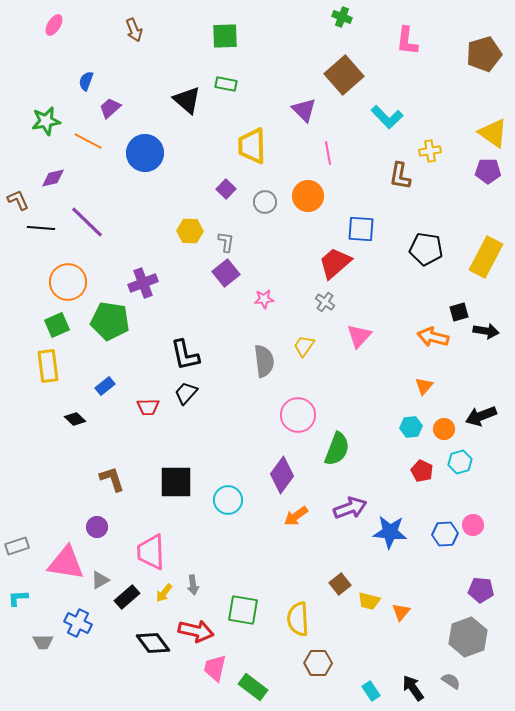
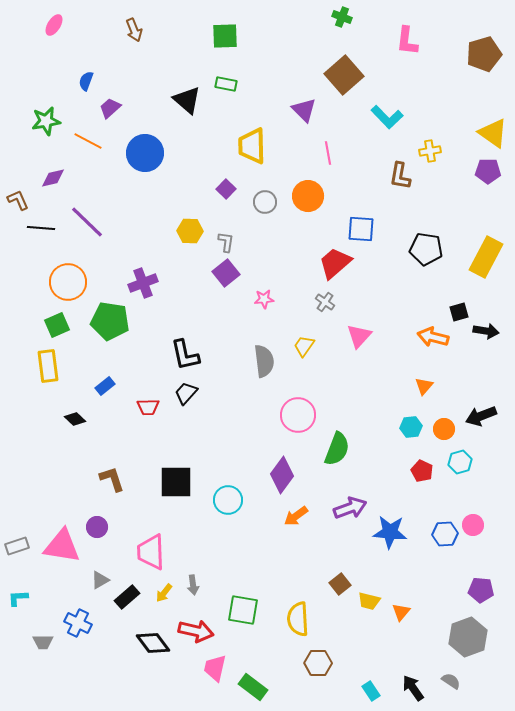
pink triangle at (66, 563): moved 4 px left, 17 px up
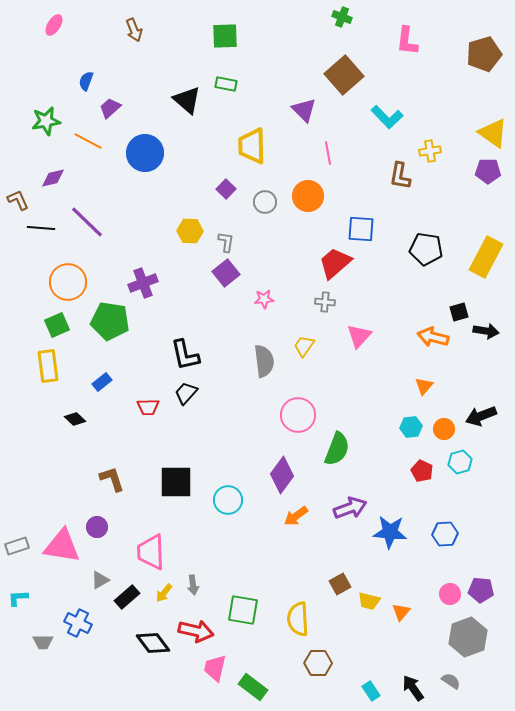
gray cross at (325, 302): rotated 30 degrees counterclockwise
blue rectangle at (105, 386): moved 3 px left, 4 px up
pink circle at (473, 525): moved 23 px left, 69 px down
brown square at (340, 584): rotated 10 degrees clockwise
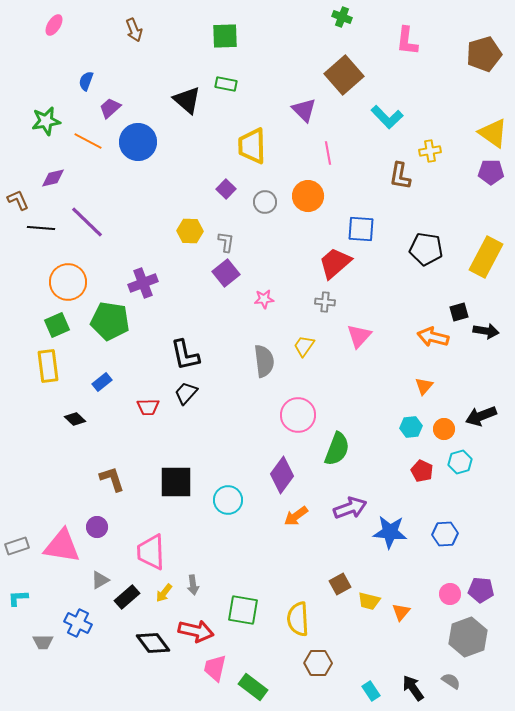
blue circle at (145, 153): moved 7 px left, 11 px up
purple pentagon at (488, 171): moved 3 px right, 1 px down
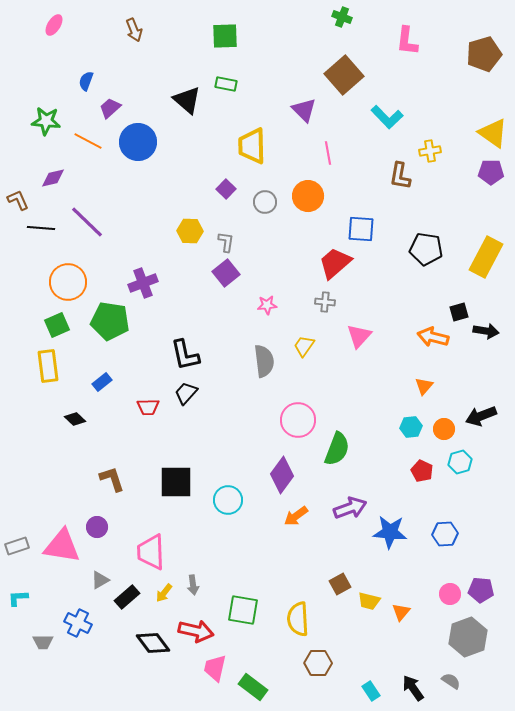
green star at (46, 121): rotated 16 degrees clockwise
pink star at (264, 299): moved 3 px right, 6 px down
pink circle at (298, 415): moved 5 px down
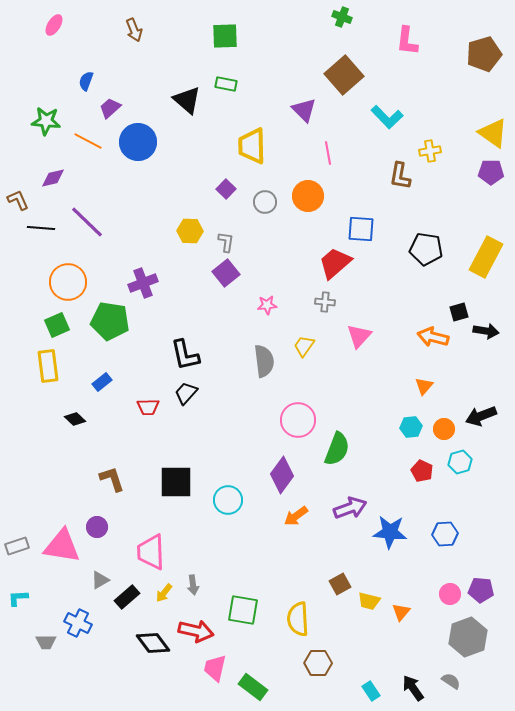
gray trapezoid at (43, 642): moved 3 px right
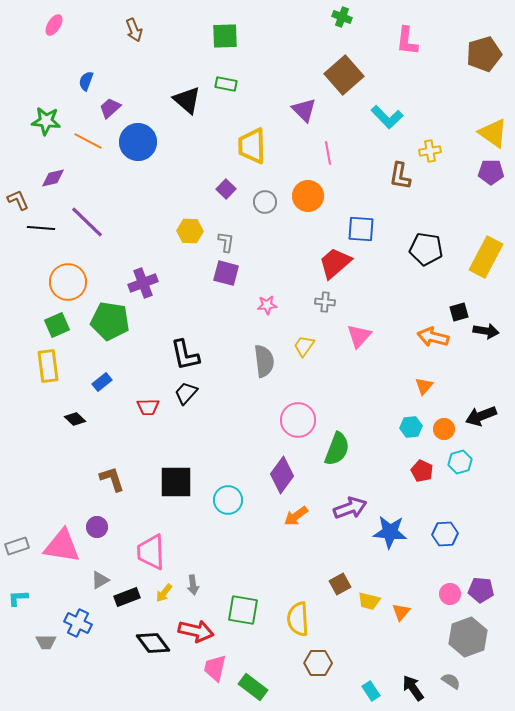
purple square at (226, 273): rotated 36 degrees counterclockwise
black rectangle at (127, 597): rotated 20 degrees clockwise
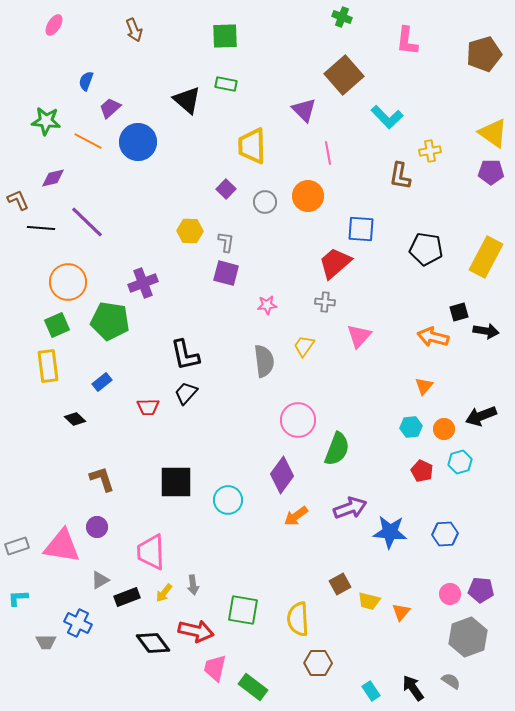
brown L-shape at (112, 479): moved 10 px left
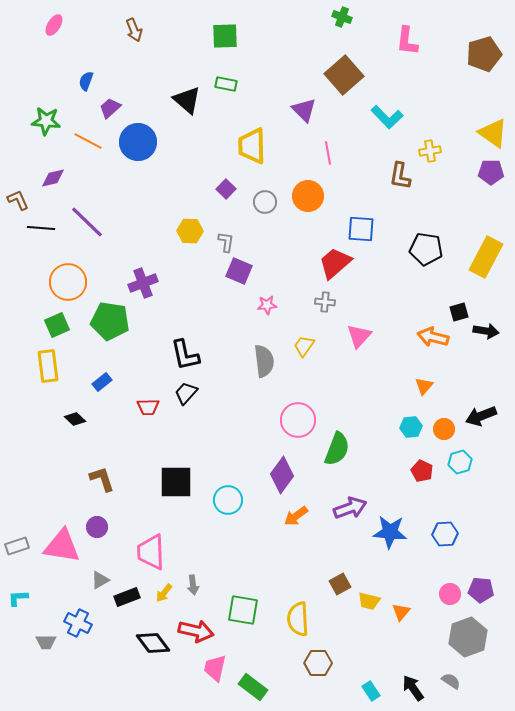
purple square at (226, 273): moved 13 px right, 2 px up; rotated 8 degrees clockwise
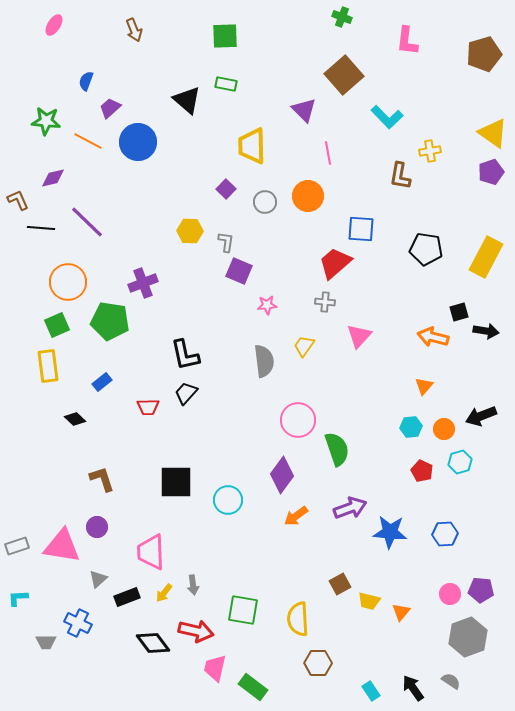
purple pentagon at (491, 172): rotated 20 degrees counterclockwise
green semicircle at (337, 449): rotated 40 degrees counterclockwise
gray triangle at (100, 580): moved 2 px left, 1 px up; rotated 12 degrees counterclockwise
